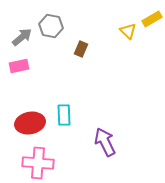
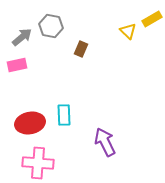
pink rectangle: moved 2 px left, 1 px up
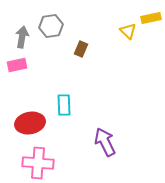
yellow rectangle: moved 1 px left, 1 px up; rotated 18 degrees clockwise
gray hexagon: rotated 20 degrees counterclockwise
gray arrow: rotated 40 degrees counterclockwise
cyan rectangle: moved 10 px up
